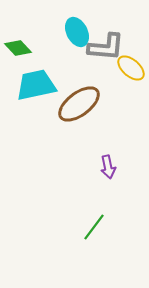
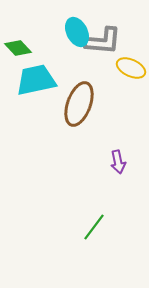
gray L-shape: moved 3 px left, 6 px up
yellow ellipse: rotated 16 degrees counterclockwise
cyan trapezoid: moved 5 px up
brown ellipse: rotated 33 degrees counterclockwise
purple arrow: moved 10 px right, 5 px up
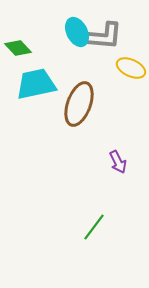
gray L-shape: moved 1 px right, 5 px up
cyan trapezoid: moved 4 px down
purple arrow: rotated 15 degrees counterclockwise
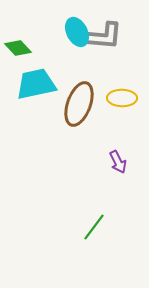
yellow ellipse: moved 9 px left, 30 px down; rotated 24 degrees counterclockwise
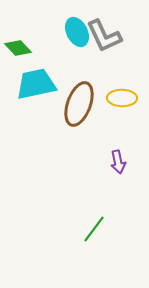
gray L-shape: rotated 60 degrees clockwise
purple arrow: rotated 15 degrees clockwise
green line: moved 2 px down
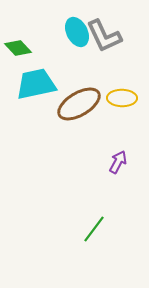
brown ellipse: rotated 39 degrees clockwise
purple arrow: rotated 140 degrees counterclockwise
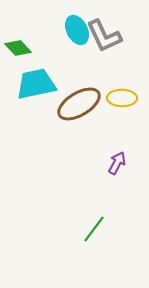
cyan ellipse: moved 2 px up
purple arrow: moved 1 px left, 1 px down
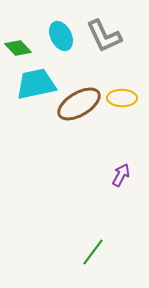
cyan ellipse: moved 16 px left, 6 px down
purple arrow: moved 4 px right, 12 px down
green line: moved 1 px left, 23 px down
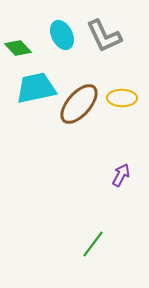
cyan ellipse: moved 1 px right, 1 px up
cyan trapezoid: moved 4 px down
brown ellipse: rotated 18 degrees counterclockwise
green line: moved 8 px up
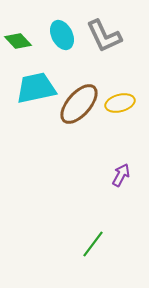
green diamond: moved 7 px up
yellow ellipse: moved 2 px left, 5 px down; rotated 16 degrees counterclockwise
